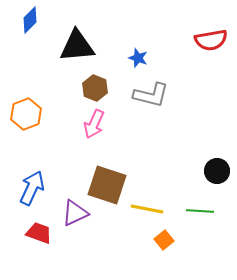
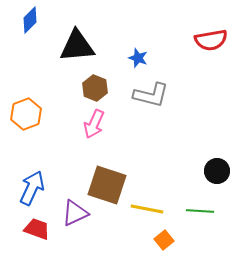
red trapezoid: moved 2 px left, 4 px up
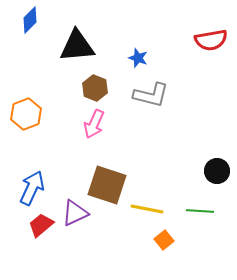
red trapezoid: moved 4 px right, 4 px up; rotated 60 degrees counterclockwise
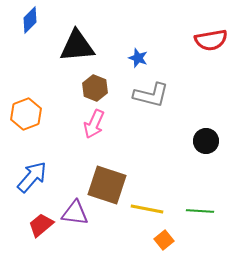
black circle: moved 11 px left, 30 px up
blue arrow: moved 11 px up; rotated 16 degrees clockwise
purple triangle: rotated 32 degrees clockwise
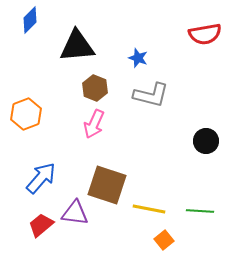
red semicircle: moved 6 px left, 6 px up
blue arrow: moved 9 px right, 1 px down
yellow line: moved 2 px right
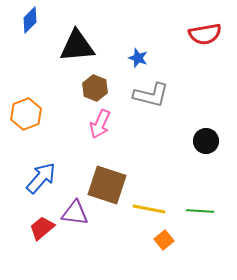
pink arrow: moved 6 px right
red trapezoid: moved 1 px right, 3 px down
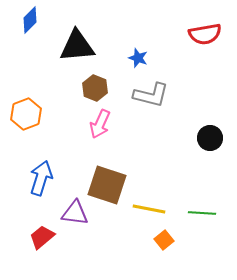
black circle: moved 4 px right, 3 px up
blue arrow: rotated 24 degrees counterclockwise
green line: moved 2 px right, 2 px down
red trapezoid: moved 9 px down
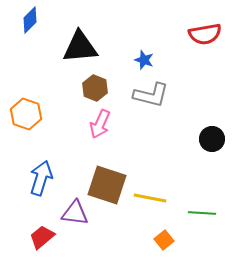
black triangle: moved 3 px right, 1 px down
blue star: moved 6 px right, 2 px down
orange hexagon: rotated 20 degrees counterclockwise
black circle: moved 2 px right, 1 px down
yellow line: moved 1 px right, 11 px up
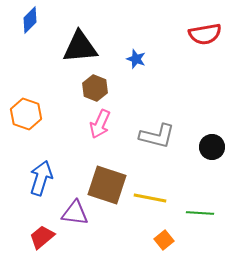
blue star: moved 8 px left, 1 px up
gray L-shape: moved 6 px right, 41 px down
black circle: moved 8 px down
green line: moved 2 px left
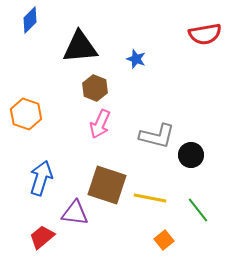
black circle: moved 21 px left, 8 px down
green line: moved 2 px left, 3 px up; rotated 48 degrees clockwise
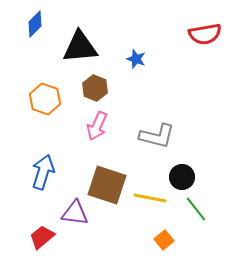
blue diamond: moved 5 px right, 4 px down
orange hexagon: moved 19 px right, 15 px up
pink arrow: moved 3 px left, 2 px down
black circle: moved 9 px left, 22 px down
blue arrow: moved 2 px right, 6 px up
green line: moved 2 px left, 1 px up
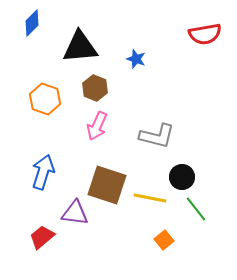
blue diamond: moved 3 px left, 1 px up
